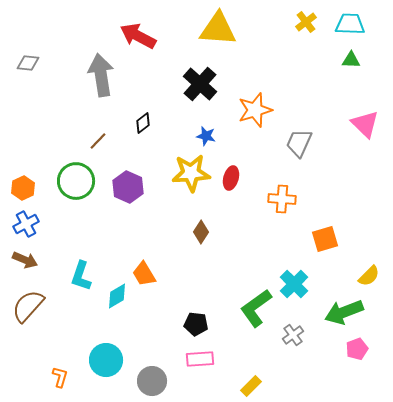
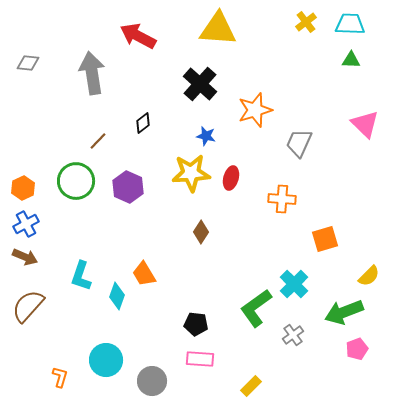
gray arrow: moved 9 px left, 2 px up
brown arrow: moved 3 px up
cyan diamond: rotated 40 degrees counterclockwise
pink rectangle: rotated 8 degrees clockwise
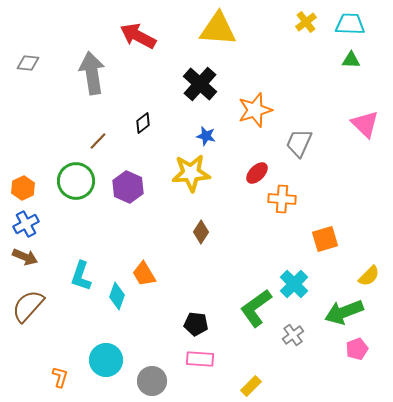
red ellipse: moved 26 px right, 5 px up; rotated 30 degrees clockwise
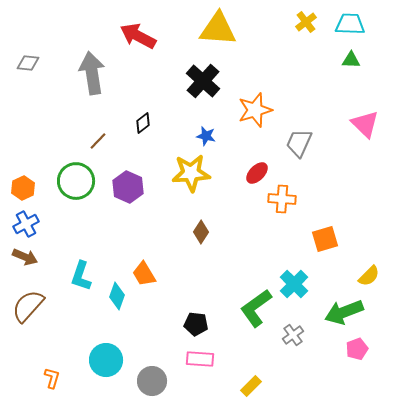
black cross: moved 3 px right, 3 px up
orange L-shape: moved 8 px left, 1 px down
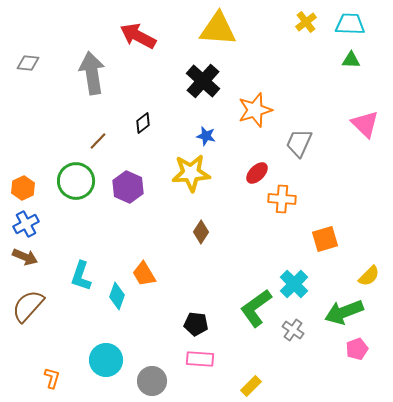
gray cross: moved 5 px up; rotated 20 degrees counterclockwise
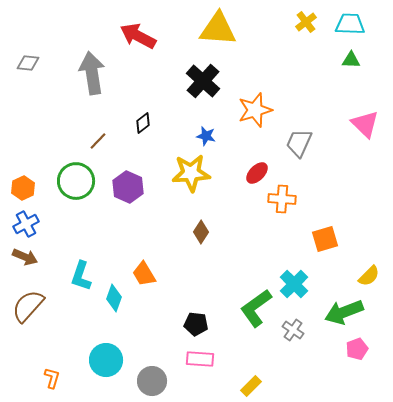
cyan diamond: moved 3 px left, 2 px down
